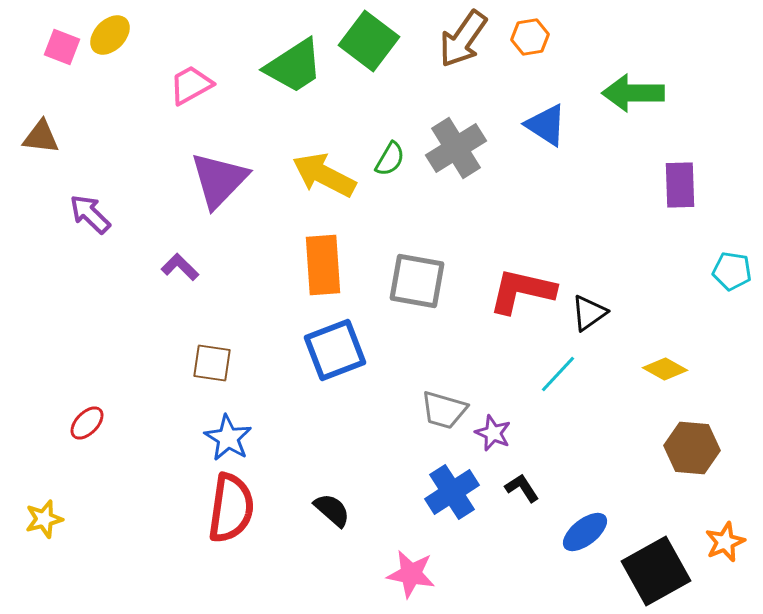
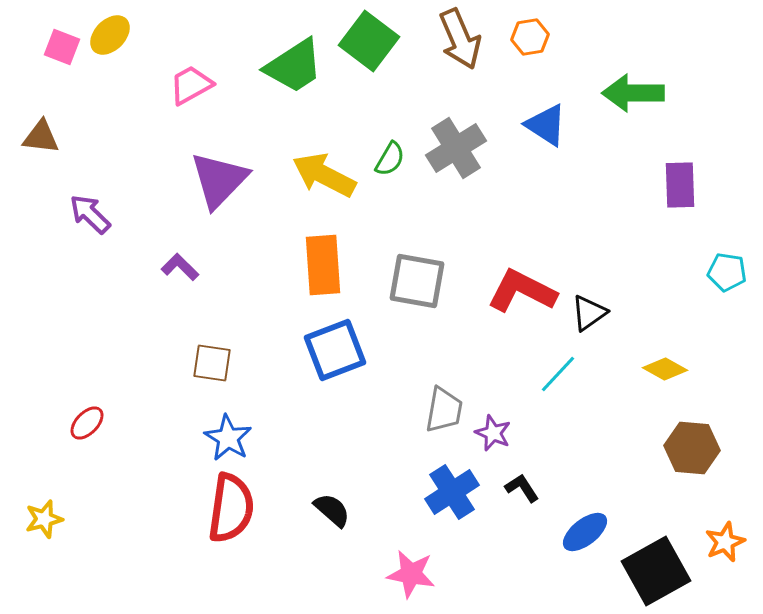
brown arrow: moved 3 px left; rotated 58 degrees counterclockwise
cyan pentagon: moved 5 px left, 1 px down
red L-shape: rotated 14 degrees clockwise
gray trapezoid: rotated 96 degrees counterclockwise
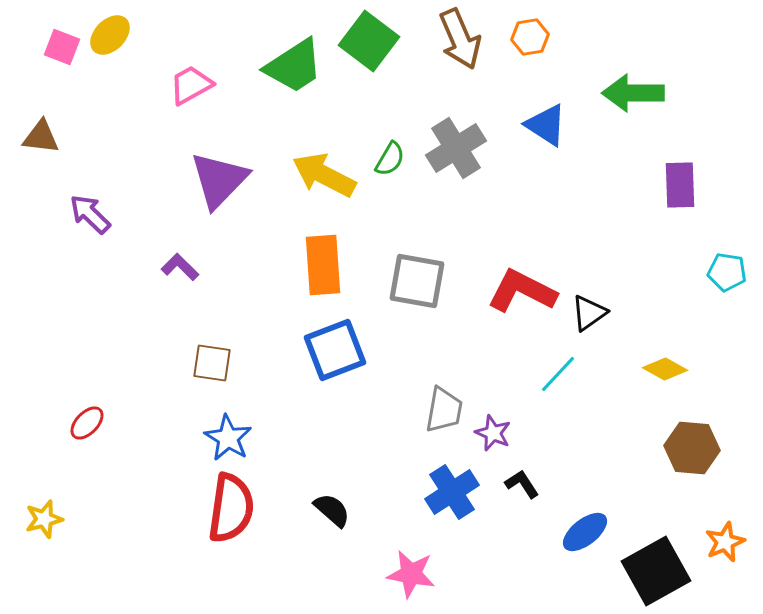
black L-shape: moved 4 px up
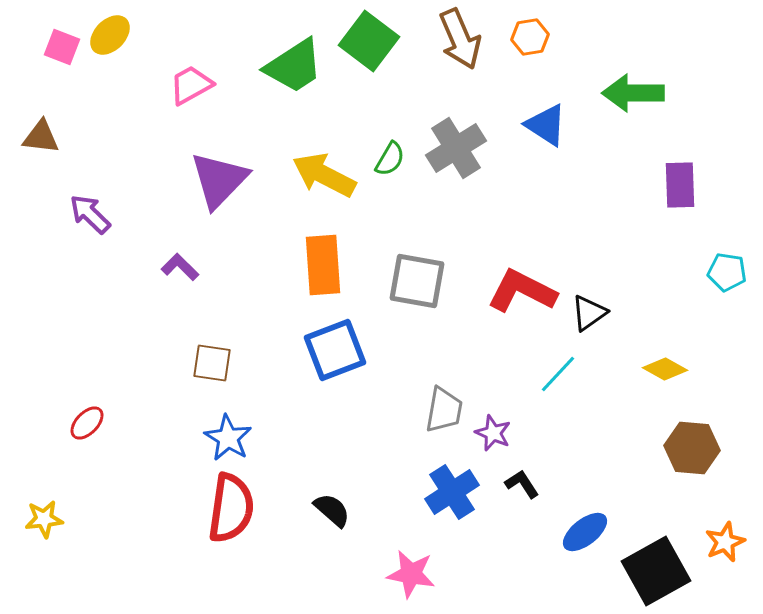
yellow star: rotated 9 degrees clockwise
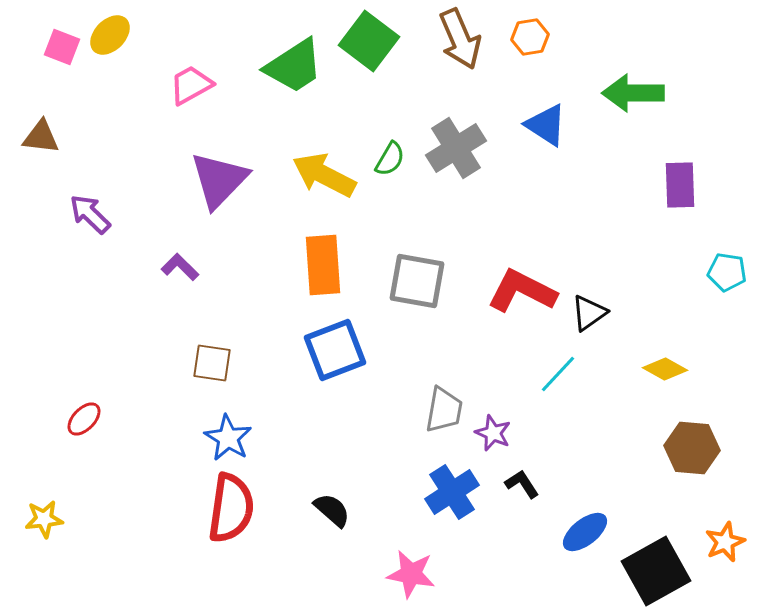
red ellipse: moved 3 px left, 4 px up
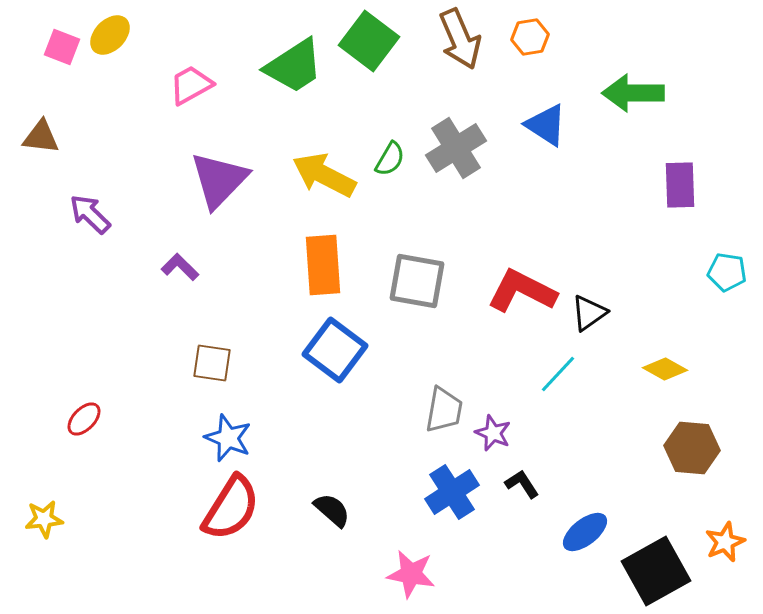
blue square: rotated 32 degrees counterclockwise
blue star: rotated 9 degrees counterclockwise
red semicircle: rotated 24 degrees clockwise
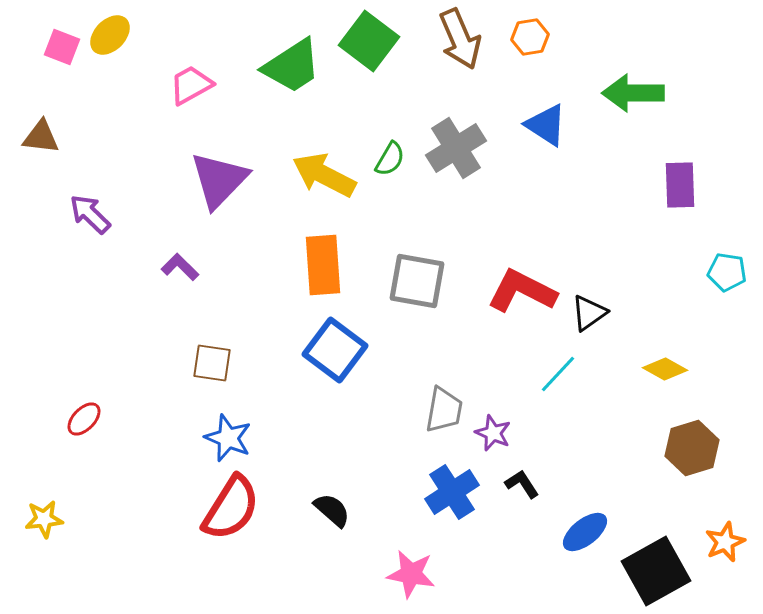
green trapezoid: moved 2 px left
brown hexagon: rotated 22 degrees counterclockwise
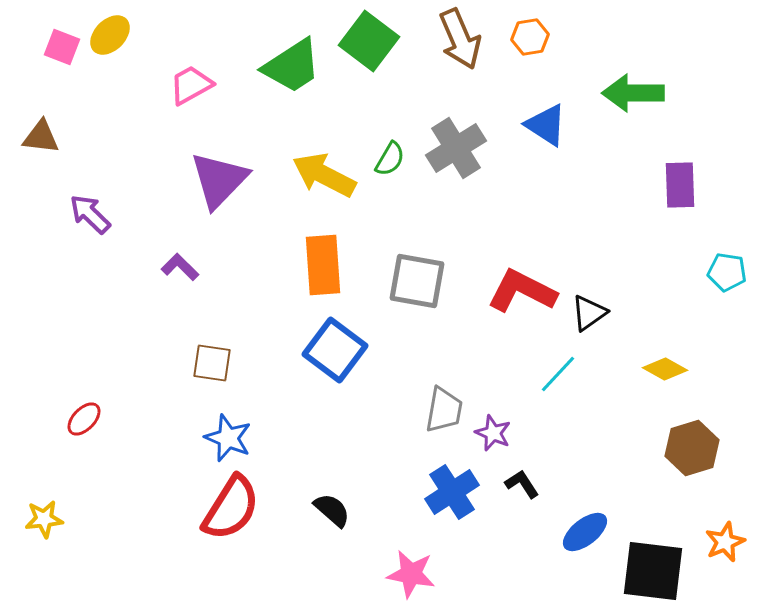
black square: moved 3 px left; rotated 36 degrees clockwise
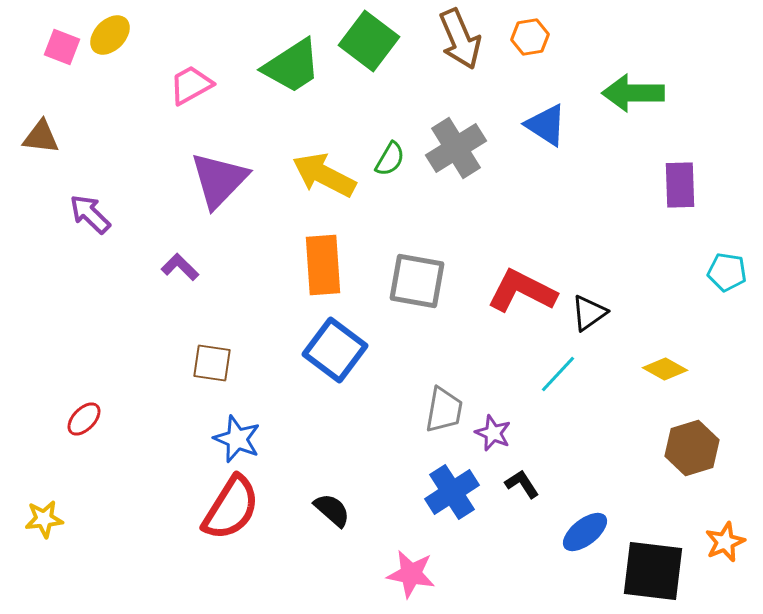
blue star: moved 9 px right, 1 px down
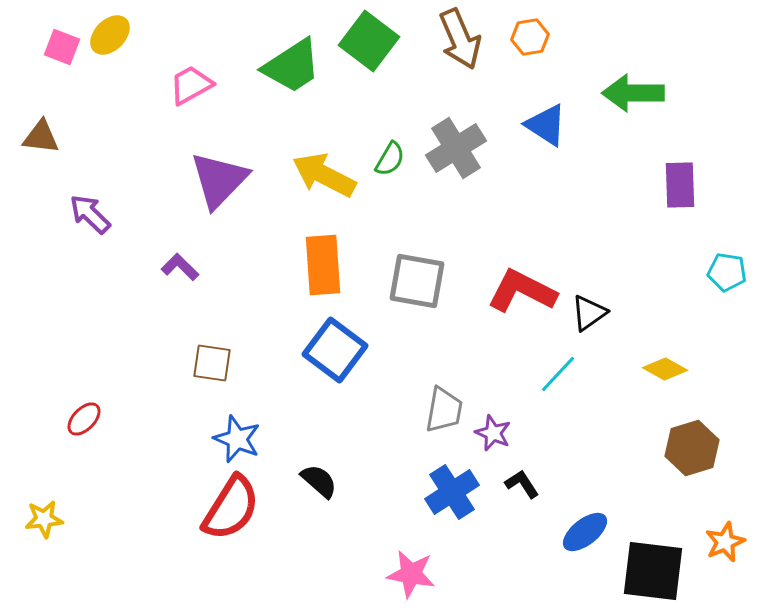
black semicircle: moved 13 px left, 29 px up
